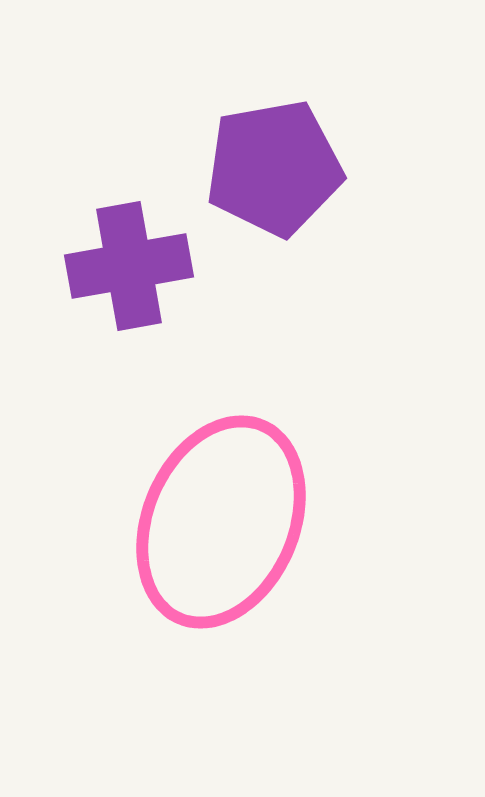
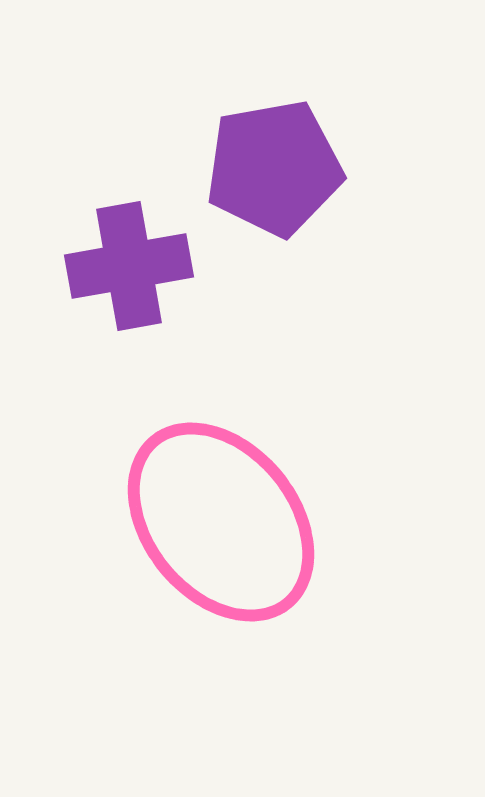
pink ellipse: rotated 62 degrees counterclockwise
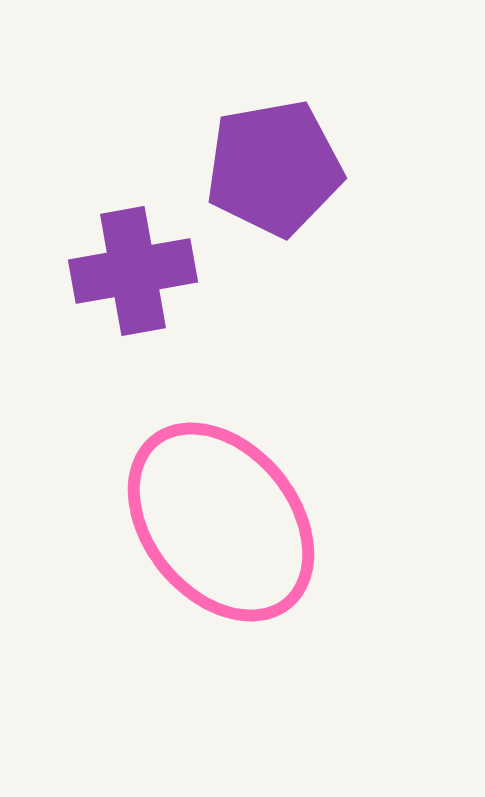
purple cross: moved 4 px right, 5 px down
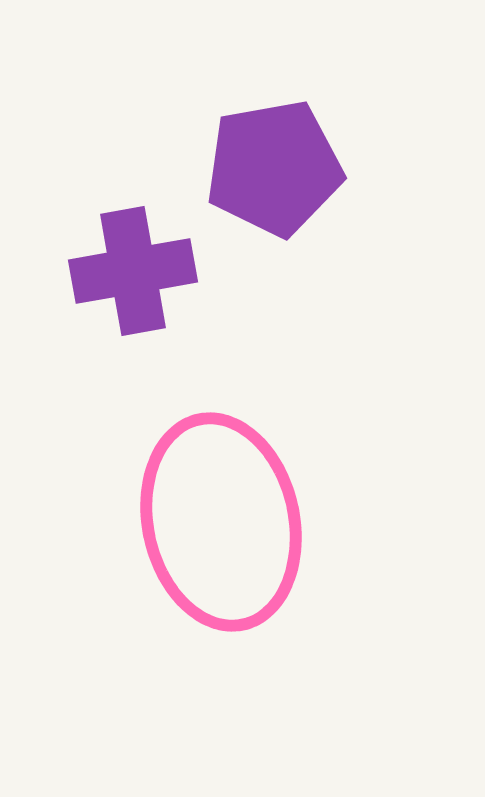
pink ellipse: rotated 27 degrees clockwise
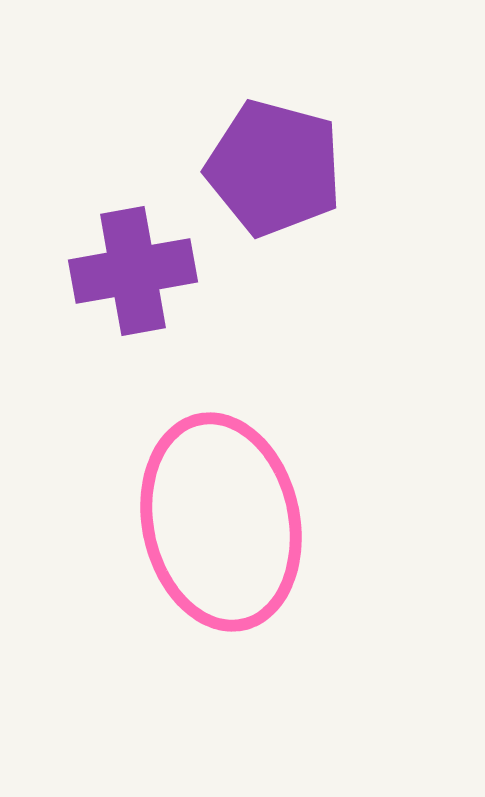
purple pentagon: rotated 25 degrees clockwise
